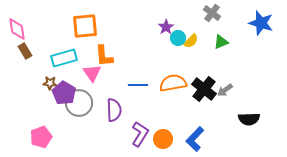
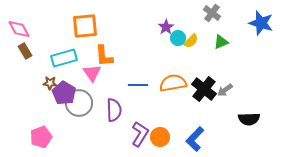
pink diamond: moved 2 px right; rotated 20 degrees counterclockwise
orange circle: moved 3 px left, 2 px up
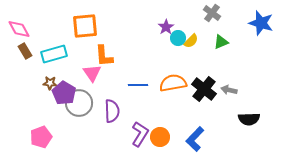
cyan rectangle: moved 10 px left, 4 px up
gray arrow: moved 4 px right; rotated 49 degrees clockwise
purple semicircle: moved 2 px left, 1 px down
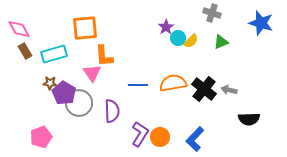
gray cross: rotated 18 degrees counterclockwise
orange square: moved 2 px down
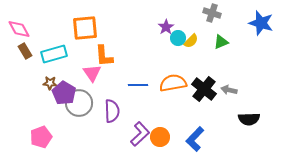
purple L-shape: rotated 15 degrees clockwise
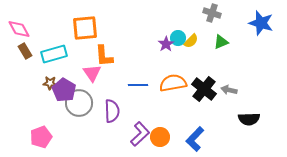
purple star: moved 17 px down
purple pentagon: moved 3 px up
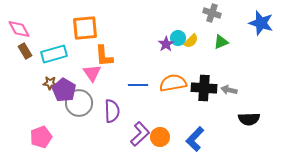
black cross: moved 1 px up; rotated 35 degrees counterclockwise
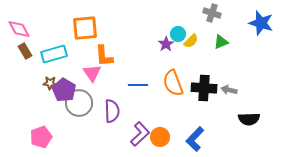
cyan circle: moved 4 px up
orange semicircle: rotated 100 degrees counterclockwise
